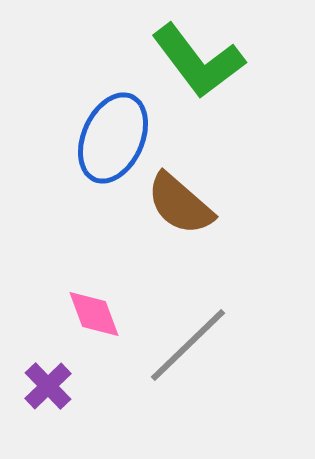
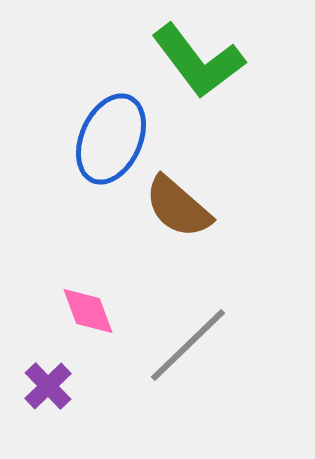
blue ellipse: moved 2 px left, 1 px down
brown semicircle: moved 2 px left, 3 px down
pink diamond: moved 6 px left, 3 px up
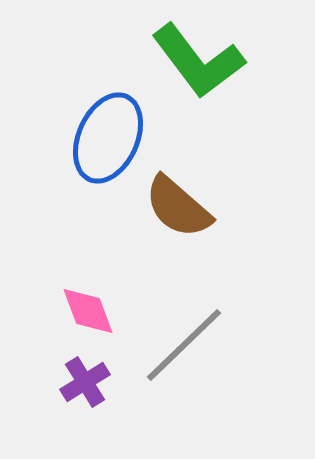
blue ellipse: moved 3 px left, 1 px up
gray line: moved 4 px left
purple cross: moved 37 px right, 4 px up; rotated 12 degrees clockwise
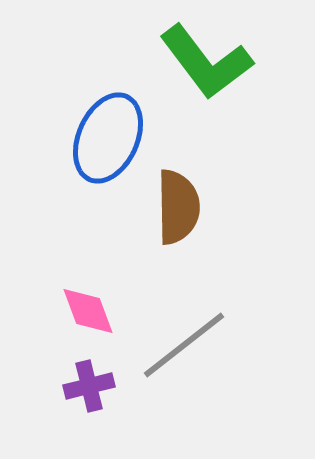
green L-shape: moved 8 px right, 1 px down
brown semicircle: rotated 132 degrees counterclockwise
gray line: rotated 6 degrees clockwise
purple cross: moved 4 px right, 4 px down; rotated 18 degrees clockwise
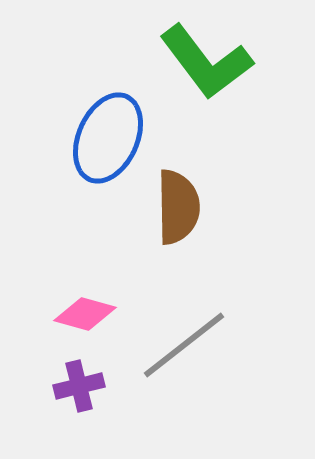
pink diamond: moved 3 px left, 3 px down; rotated 54 degrees counterclockwise
purple cross: moved 10 px left
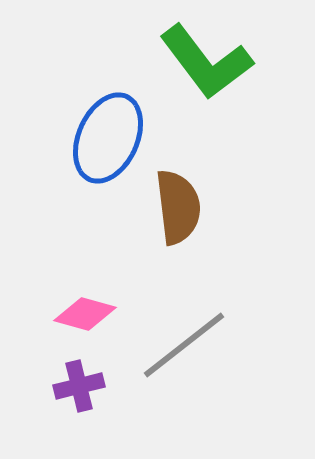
brown semicircle: rotated 6 degrees counterclockwise
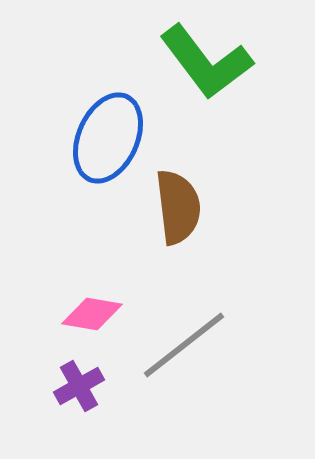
pink diamond: moved 7 px right; rotated 6 degrees counterclockwise
purple cross: rotated 15 degrees counterclockwise
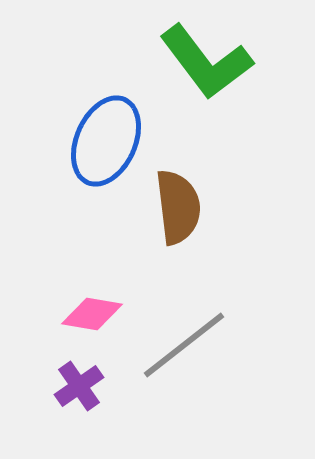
blue ellipse: moved 2 px left, 3 px down
purple cross: rotated 6 degrees counterclockwise
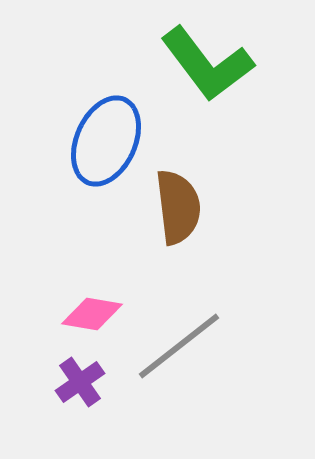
green L-shape: moved 1 px right, 2 px down
gray line: moved 5 px left, 1 px down
purple cross: moved 1 px right, 4 px up
